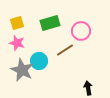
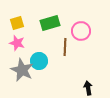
brown line: moved 3 px up; rotated 54 degrees counterclockwise
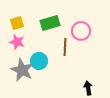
pink star: moved 1 px up
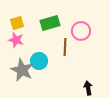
pink star: moved 1 px left, 2 px up
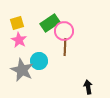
green rectangle: rotated 18 degrees counterclockwise
pink circle: moved 17 px left
pink star: moved 3 px right; rotated 14 degrees clockwise
black arrow: moved 1 px up
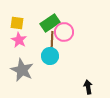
yellow square: rotated 24 degrees clockwise
pink circle: moved 1 px down
brown line: moved 13 px left, 7 px up
cyan circle: moved 11 px right, 5 px up
